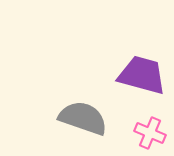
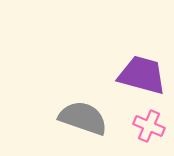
pink cross: moved 1 px left, 7 px up
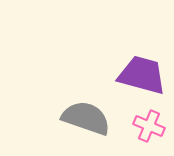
gray semicircle: moved 3 px right
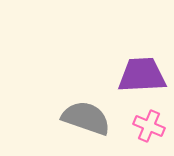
purple trapezoid: rotated 18 degrees counterclockwise
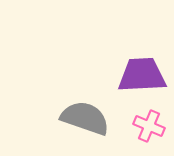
gray semicircle: moved 1 px left
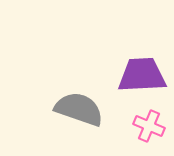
gray semicircle: moved 6 px left, 9 px up
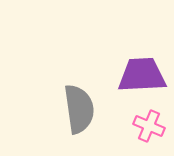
gray semicircle: rotated 63 degrees clockwise
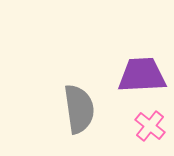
pink cross: moved 1 px right; rotated 16 degrees clockwise
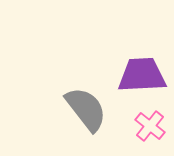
gray semicircle: moved 7 px right; rotated 30 degrees counterclockwise
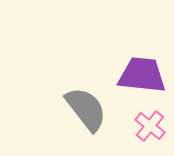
purple trapezoid: rotated 9 degrees clockwise
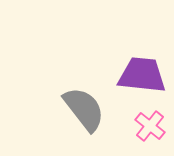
gray semicircle: moved 2 px left
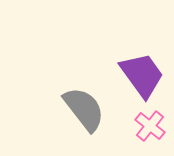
purple trapezoid: rotated 48 degrees clockwise
